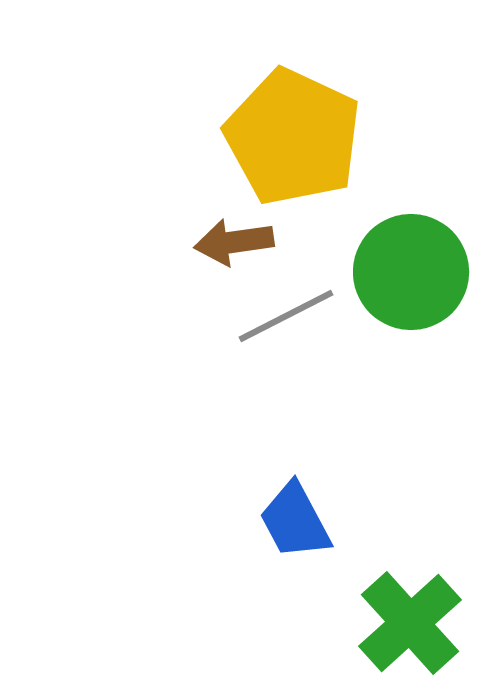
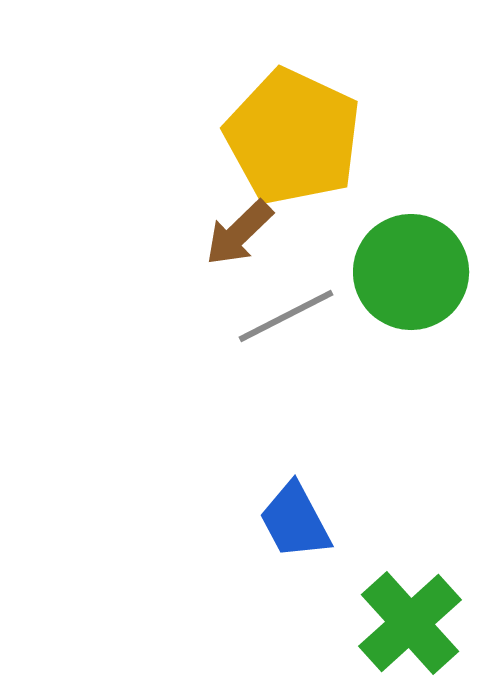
brown arrow: moved 5 px right, 9 px up; rotated 36 degrees counterclockwise
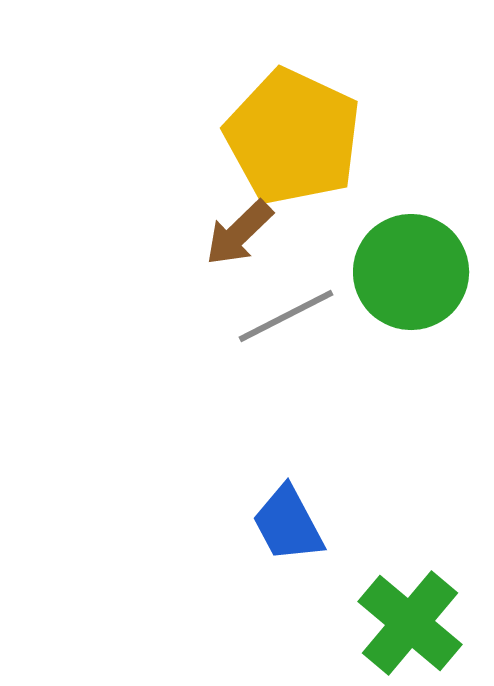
blue trapezoid: moved 7 px left, 3 px down
green cross: rotated 8 degrees counterclockwise
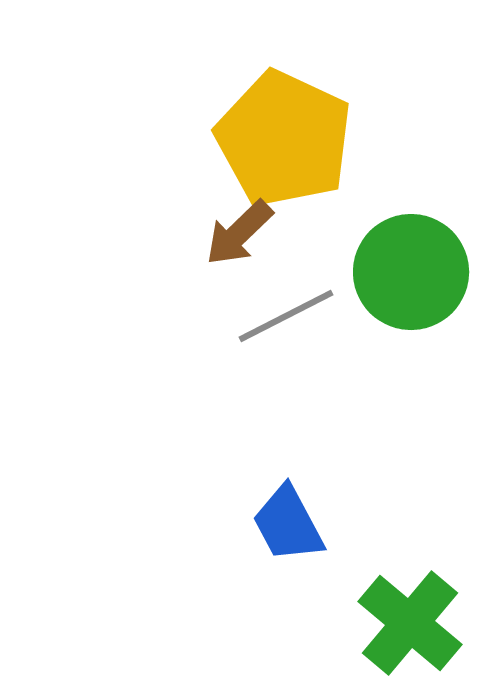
yellow pentagon: moved 9 px left, 2 px down
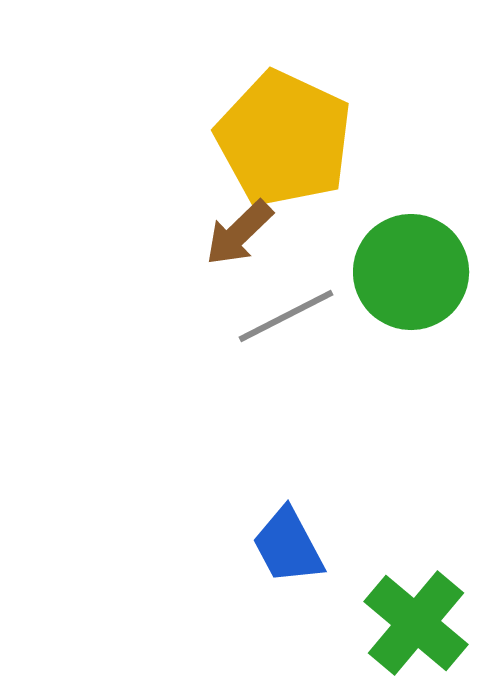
blue trapezoid: moved 22 px down
green cross: moved 6 px right
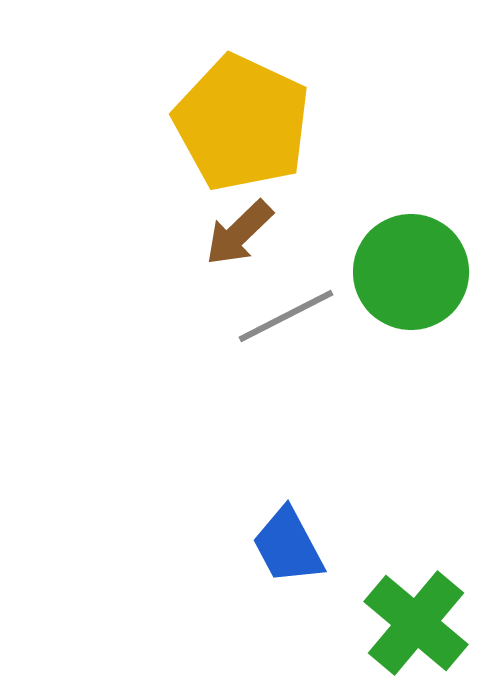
yellow pentagon: moved 42 px left, 16 px up
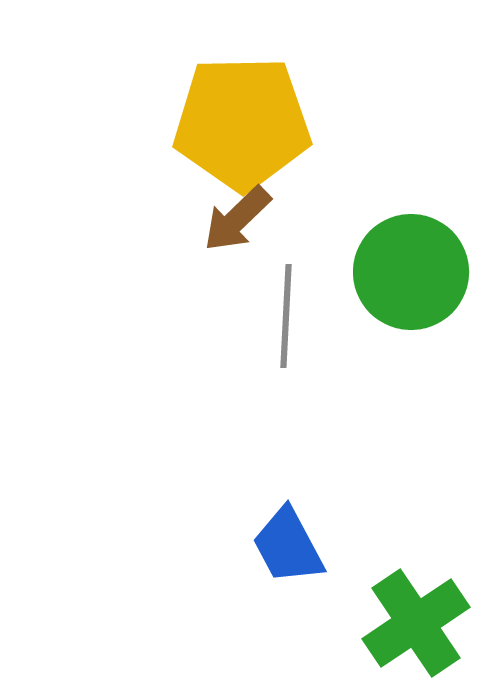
yellow pentagon: rotated 26 degrees counterclockwise
brown arrow: moved 2 px left, 14 px up
gray line: rotated 60 degrees counterclockwise
green cross: rotated 16 degrees clockwise
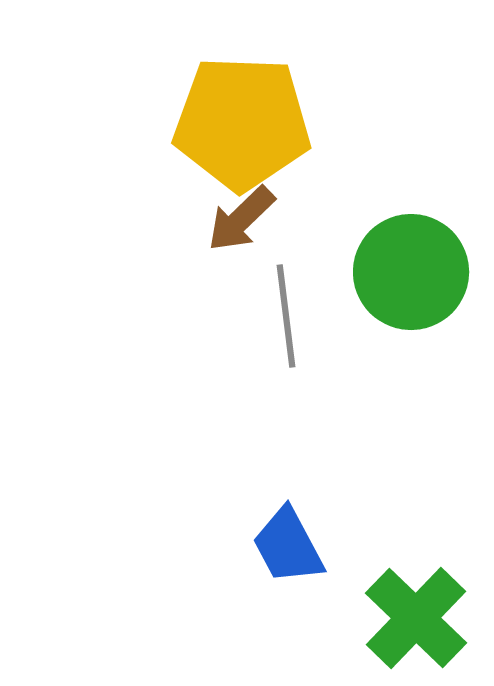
yellow pentagon: rotated 3 degrees clockwise
brown arrow: moved 4 px right
gray line: rotated 10 degrees counterclockwise
green cross: moved 5 px up; rotated 12 degrees counterclockwise
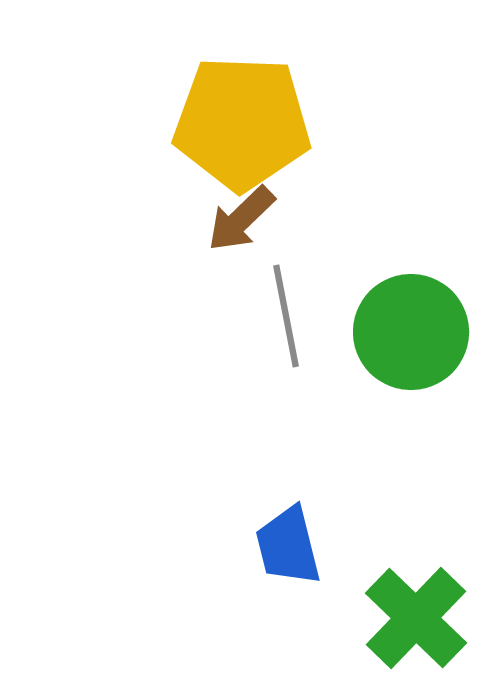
green circle: moved 60 px down
gray line: rotated 4 degrees counterclockwise
blue trapezoid: rotated 14 degrees clockwise
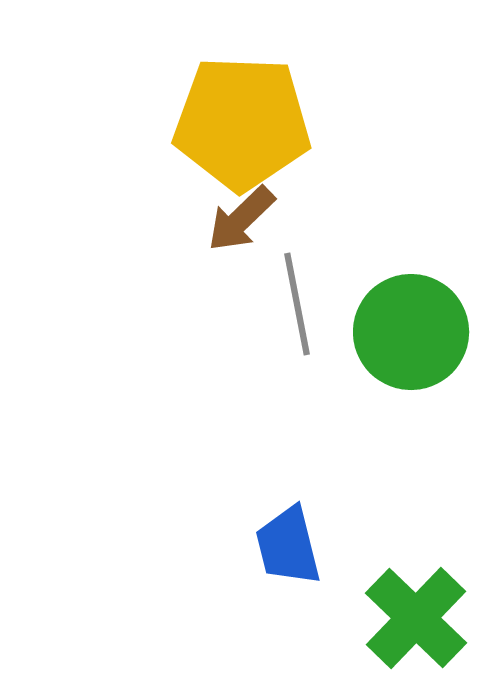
gray line: moved 11 px right, 12 px up
